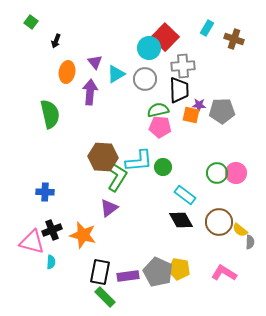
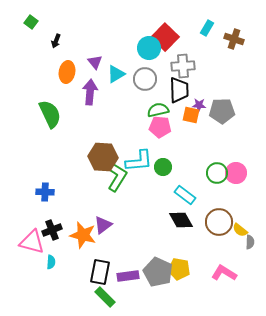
green semicircle at (50, 114): rotated 12 degrees counterclockwise
purple triangle at (109, 208): moved 6 px left, 17 px down
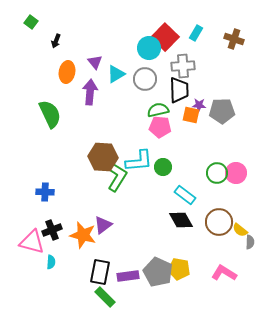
cyan rectangle at (207, 28): moved 11 px left, 5 px down
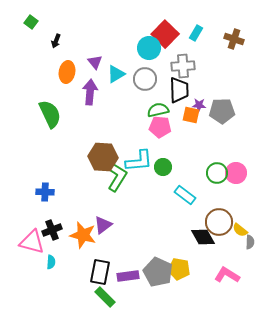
red square at (165, 37): moved 3 px up
black diamond at (181, 220): moved 22 px right, 17 px down
pink L-shape at (224, 273): moved 3 px right, 2 px down
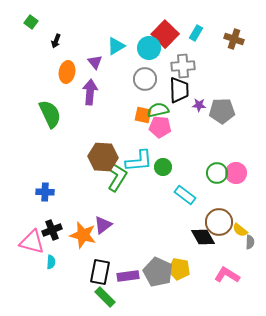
cyan triangle at (116, 74): moved 28 px up
orange square at (191, 115): moved 48 px left
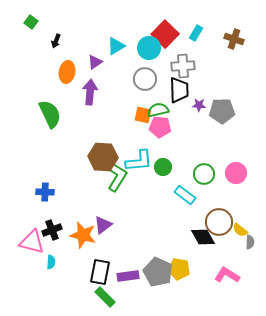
purple triangle at (95, 62): rotated 35 degrees clockwise
green circle at (217, 173): moved 13 px left, 1 px down
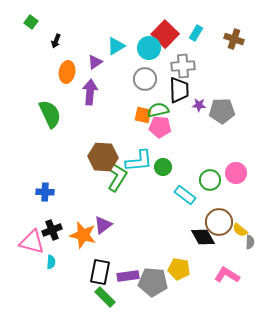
green circle at (204, 174): moved 6 px right, 6 px down
gray pentagon at (158, 272): moved 5 px left, 10 px down; rotated 20 degrees counterclockwise
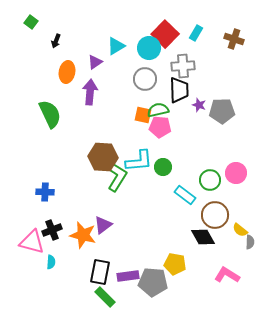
purple star at (199, 105): rotated 16 degrees clockwise
brown circle at (219, 222): moved 4 px left, 7 px up
yellow pentagon at (179, 269): moved 4 px left, 5 px up
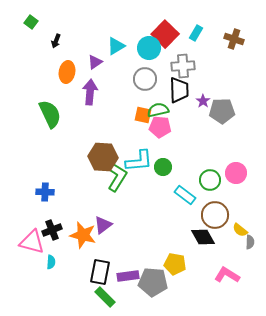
purple star at (199, 105): moved 4 px right, 4 px up; rotated 16 degrees clockwise
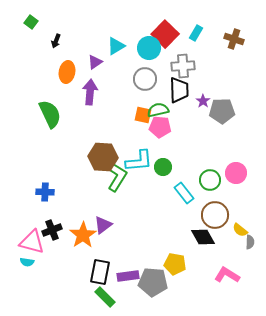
cyan rectangle at (185, 195): moved 1 px left, 2 px up; rotated 15 degrees clockwise
orange star at (83, 235): rotated 24 degrees clockwise
cyan semicircle at (51, 262): moved 24 px left; rotated 96 degrees clockwise
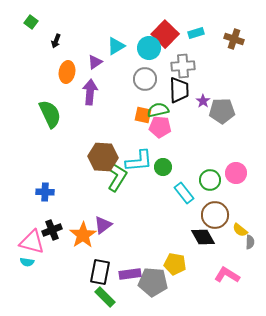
cyan rectangle at (196, 33): rotated 42 degrees clockwise
purple rectangle at (128, 276): moved 2 px right, 2 px up
